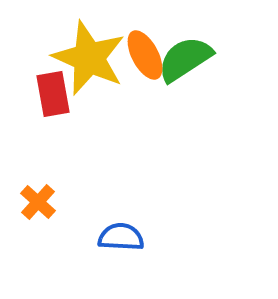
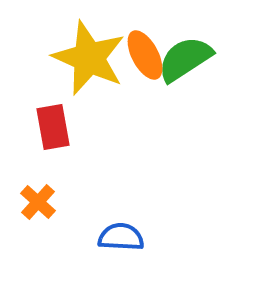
red rectangle: moved 33 px down
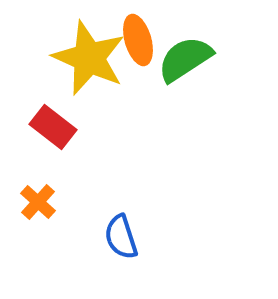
orange ellipse: moved 7 px left, 15 px up; rotated 12 degrees clockwise
red rectangle: rotated 42 degrees counterclockwise
blue semicircle: rotated 111 degrees counterclockwise
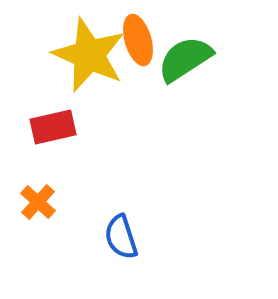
yellow star: moved 3 px up
red rectangle: rotated 51 degrees counterclockwise
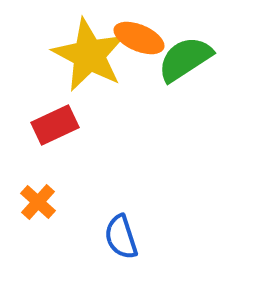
orange ellipse: moved 1 px right, 2 px up; rotated 51 degrees counterclockwise
yellow star: rotated 4 degrees clockwise
red rectangle: moved 2 px right, 2 px up; rotated 12 degrees counterclockwise
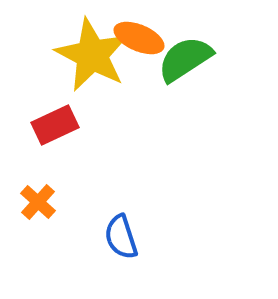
yellow star: moved 3 px right
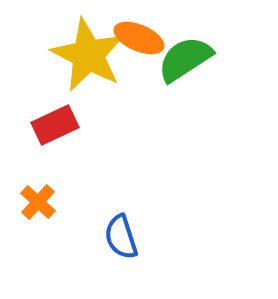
yellow star: moved 4 px left
